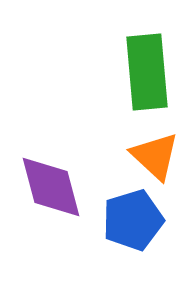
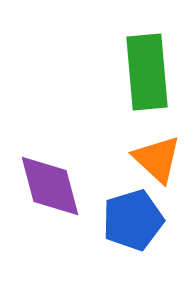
orange triangle: moved 2 px right, 3 px down
purple diamond: moved 1 px left, 1 px up
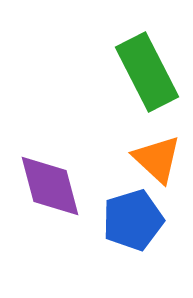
green rectangle: rotated 22 degrees counterclockwise
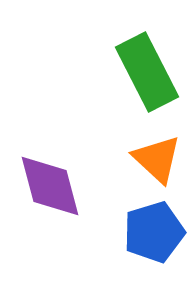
blue pentagon: moved 21 px right, 12 px down
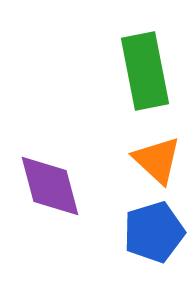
green rectangle: moved 2 px left, 1 px up; rotated 16 degrees clockwise
orange triangle: moved 1 px down
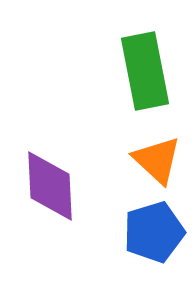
purple diamond: rotated 12 degrees clockwise
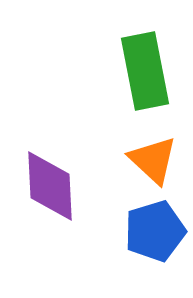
orange triangle: moved 4 px left
blue pentagon: moved 1 px right, 1 px up
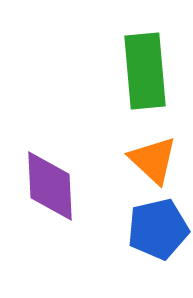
green rectangle: rotated 6 degrees clockwise
blue pentagon: moved 3 px right, 2 px up; rotated 4 degrees clockwise
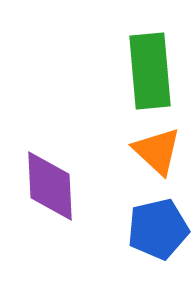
green rectangle: moved 5 px right
orange triangle: moved 4 px right, 9 px up
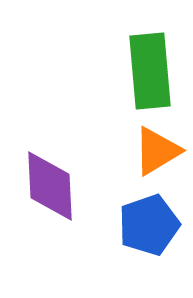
orange triangle: rotated 46 degrees clockwise
blue pentagon: moved 9 px left, 4 px up; rotated 6 degrees counterclockwise
